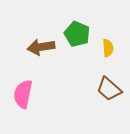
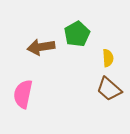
green pentagon: rotated 20 degrees clockwise
yellow semicircle: moved 10 px down
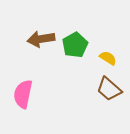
green pentagon: moved 2 px left, 11 px down
brown arrow: moved 8 px up
yellow semicircle: rotated 54 degrees counterclockwise
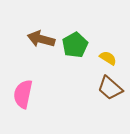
brown arrow: rotated 24 degrees clockwise
brown trapezoid: moved 1 px right, 1 px up
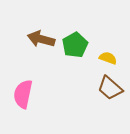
yellow semicircle: rotated 12 degrees counterclockwise
